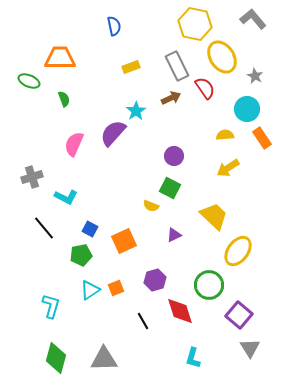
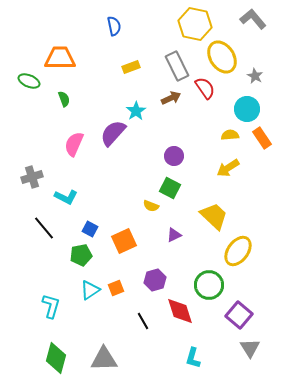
yellow semicircle at (225, 135): moved 5 px right
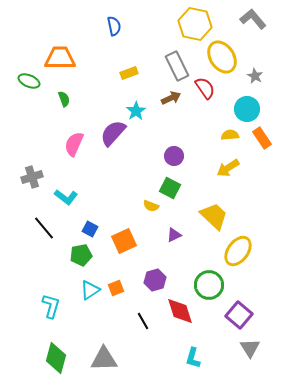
yellow rectangle at (131, 67): moved 2 px left, 6 px down
cyan L-shape at (66, 197): rotated 10 degrees clockwise
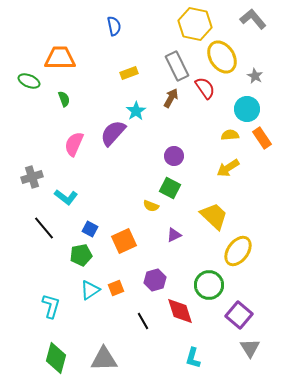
brown arrow at (171, 98): rotated 36 degrees counterclockwise
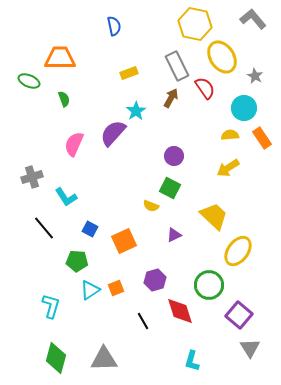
cyan circle at (247, 109): moved 3 px left, 1 px up
cyan L-shape at (66, 197): rotated 20 degrees clockwise
green pentagon at (81, 255): moved 4 px left, 6 px down; rotated 15 degrees clockwise
cyan L-shape at (193, 358): moved 1 px left, 3 px down
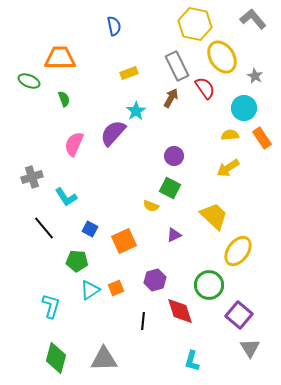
black line at (143, 321): rotated 36 degrees clockwise
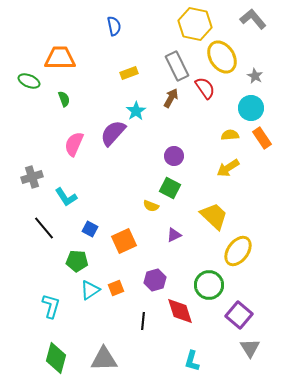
cyan circle at (244, 108): moved 7 px right
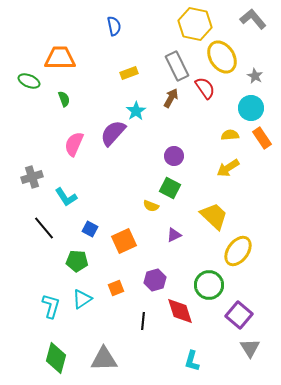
cyan triangle at (90, 290): moved 8 px left, 9 px down
